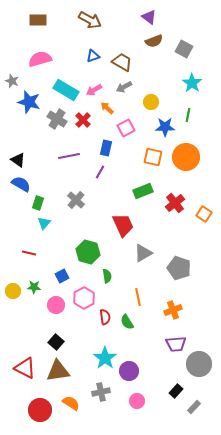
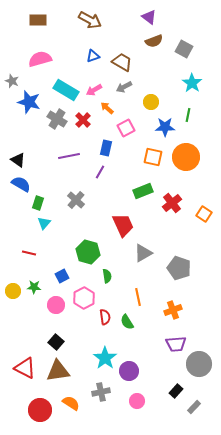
red cross at (175, 203): moved 3 px left
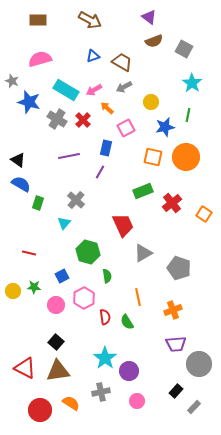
blue star at (165, 127): rotated 12 degrees counterclockwise
cyan triangle at (44, 223): moved 20 px right
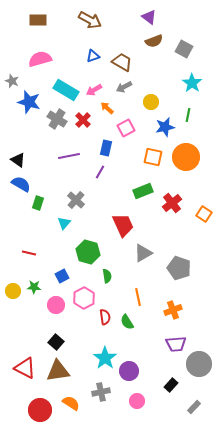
black rectangle at (176, 391): moved 5 px left, 6 px up
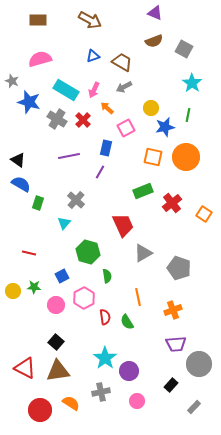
purple triangle at (149, 17): moved 6 px right, 4 px up; rotated 14 degrees counterclockwise
pink arrow at (94, 90): rotated 35 degrees counterclockwise
yellow circle at (151, 102): moved 6 px down
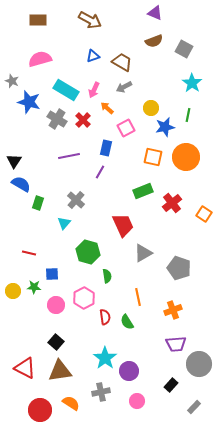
black triangle at (18, 160): moved 4 px left, 1 px down; rotated 28 degrees clockwise
blue square at (62, 276): moved 10 px left, 2 px up; rotated 24 degrees clockwise
brown triangle at (58, 371): moved 2 px right
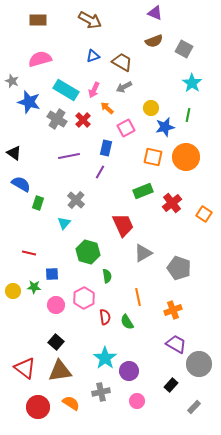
black triangle at (14, 161): moved 8 px up; rotated 28 degrees counterclockwise
purple trapezoid at (176, 344): rotated 145 degrees counterclockwise
red triangle at (25, 368): rotated 10 degrees clockwise
red circle at (40, 410): moved 2 px left, 3 px up
